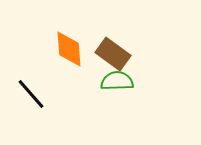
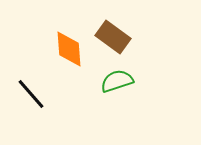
brown rectangle: moved 17 px up
green semicircle: rotated 16 degrees counterclockwise
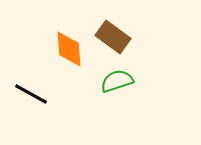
black line: rotated 20 degrees counterclockwise
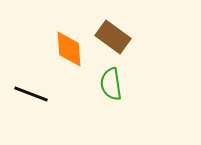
green semicircle: moved 6 px left, 3 px down; rotated 80 degrees counterclockwise
black line: rotated 8 degrees counterclockwise
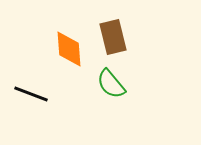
brown rectangle: rotated 40 degrees clockwise
green semicircle: rotated 32 degrees counterclockwise
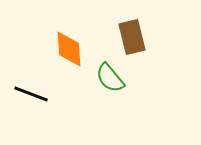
brown rectangle: moved 19 px right
green semicircle: moved 1 px left, 6 px up
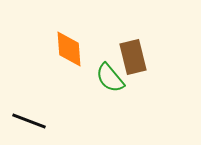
brown rectangle: moved 1 px right, 20 px down
black line: moved 2 px left, 27 px down
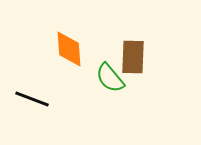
brown rectangle: rotated 16 degrees clockwise
black line: moved 3 px right, 22 px up
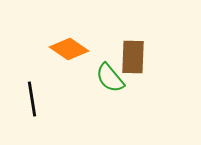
orange diamond: rotated 51 degrees counterclockwise
black line: rotated 60 degrees clockwise
